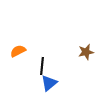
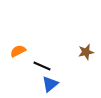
black line: rotated 72 degrees counterclockwise
blue triangle: moved 1 px right, 1 px down
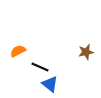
black line: moved 2 px left, 1 px down
blue triangle: rotated 42 degrees counterclockwise
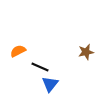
blue triangle: rotated 30 degrees clockwise
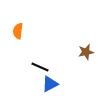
orange semicircle: moved 20 px up; rotated 56 degrees counterclockwise
blue triangle: rotated 24 degrees clockwise
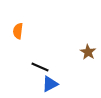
brown star: moved 2 px right; rotated 28 degrees counterclockwise
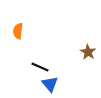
blue triangle: rotated 42 degrees counterclockwise
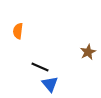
brown star: rotated 14 degrees clockwise
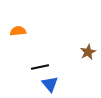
orange semicircle: rotated 77 degrees clockwise
black line: rotated 36 degrees counterclockwise
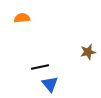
orange semicircle: moved 4 px right, 13 px up
brown star: rotated 14 degrees clockwise
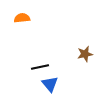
brown star: moved 3 px left, 2 px down
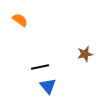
orange semicircle: moved 2 px left, 2 px down; rotated 42 degrees clockwise
blue triangle: moved 2 px left, 2 px down
